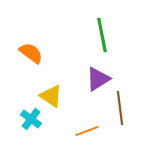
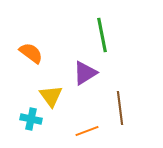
purple triangle: moved 13 px left, 6 px up
yellow triangle: rotated 20 degrees clockwise
cyan cross: rotated 25 degrees counterclockwise
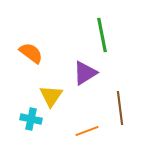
yellow triangle: rotated 10 degrees clockwise
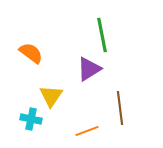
purple triangle: moved 4 px right, 4 px up
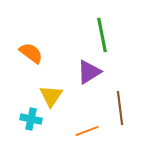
purple triangle: moved 3 px down
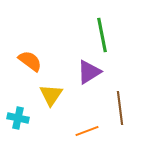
orange semicircle: moved 1 px left, 8 px down
yellow triangle: moved 1 px up
cyan cross: moved 13 px left, 1 px up
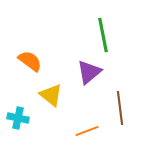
green line: moved 1 px right
purple triangle: rotated 8 degrees counterclockwise
yellow triangle: rotated 25 degrees counterclockwise
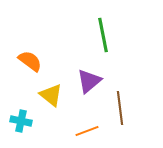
purple triangle: moved 9 px down
cyan cross: moved 3 px right, 3 px down
